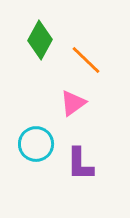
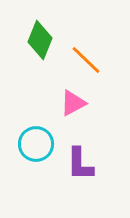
green diamond: rotated 6 degrees counterclockwise
pink triangle: rotated 8 degrees clockwise
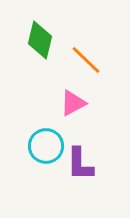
green diamond: rotated 9 degrees counterclockwise
cyan circle: moved 10 px right, 2 px down
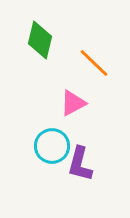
orange line: moved 8 px right, 3 px down
cyan circle: moved 6 px right
purple L-shape: rotated 15 degrees clockwise
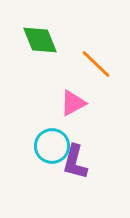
green diamond: rotated 36 degrees counterclockwise
orange line: moved 2 px right, 1 px down
purple L-shape: moved 5 px left, 2 px up
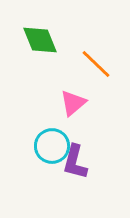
pink triangle: rotated 12 degrees counterclockwise
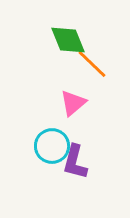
green diamond: moved 28 px right
orange line: moved 4 px left
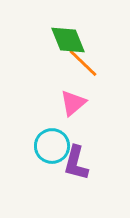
orange line: moved 9 px left, 1 px up
purple L-shape: moved 1 px right, 1 px down
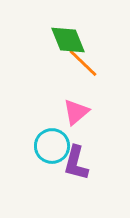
pink triangle: moved 3 px right, 9 px down
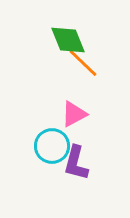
pink triangle: moved 2 px left, 2 px down; rotated 12 degrees clockwise
